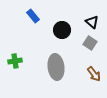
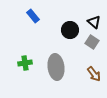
black triangle: moved 2 px right
black circle: moved 8 px right
gray square: moved 2 px right, 1 px up
green cross: moved 10 px right, 2 px down
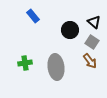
brown arrow: moved 4 px left, 13 px up
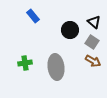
brown arrow: moved 3 px right; rotated 21 degrees counterclockwise
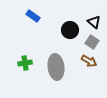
blue rectangle: rotated 16 degrees counterclockwise
brown arrow: moved 4 px left
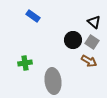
black circle: moved 3 px right, 10 px down
gray ellipse: moved 3 px left, 14 px down
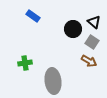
black circle: moved 11 px up
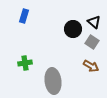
blue rectangle: moved 9 px left; rotated 72 degrees clockwise
brown arrow: moved 2 px right, 5 px down
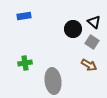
blue rectangle: rotated 64 degrees clockwise
brown arrow: moved 2 px left, 1 px up
